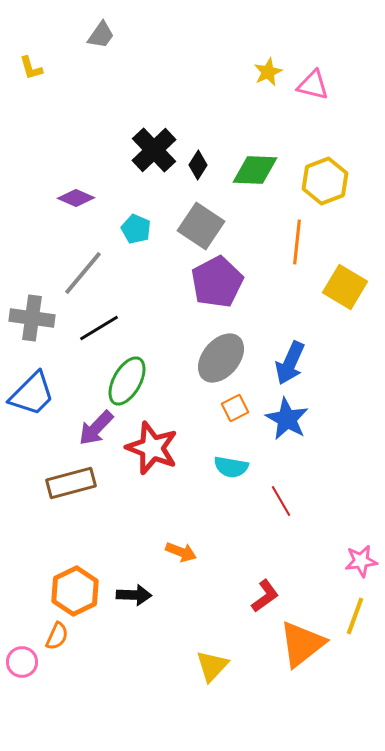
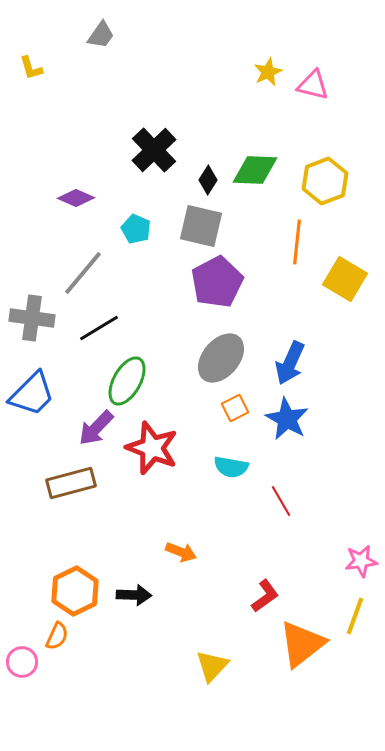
black diamond: moved 10 px right, 15 px down
gray square: rotated 21 degrees counterclockwise
yellow square: moved 8 px up
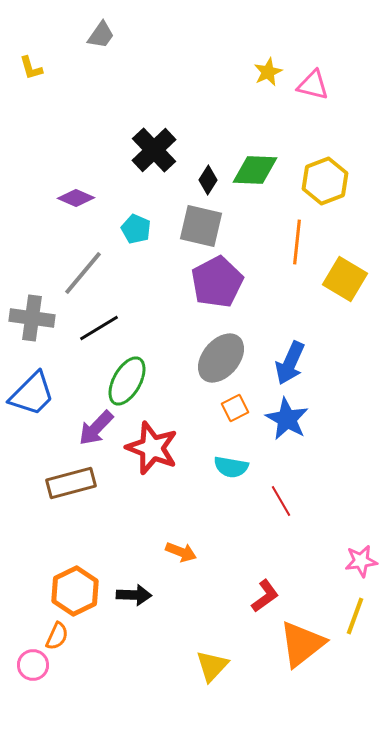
pink circle: moved 11 px right, 3 px down
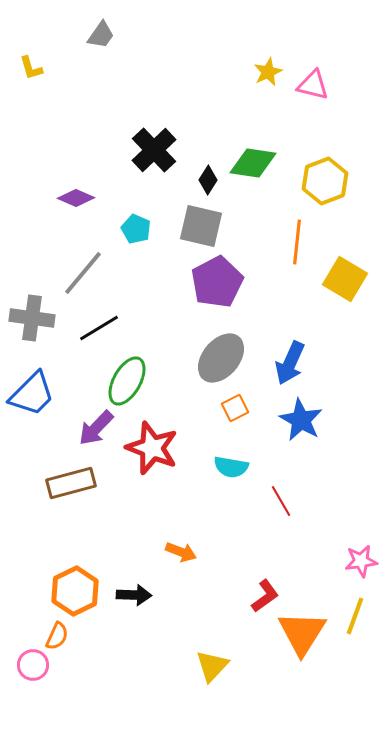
green diamond: moved 2 px left, 7 px up; rotated 6 degrees clockwise
blue star: moved 14 px right, 1 px down
orange triangle: moved 11 px up; rotated 20 degrees counterclockwise
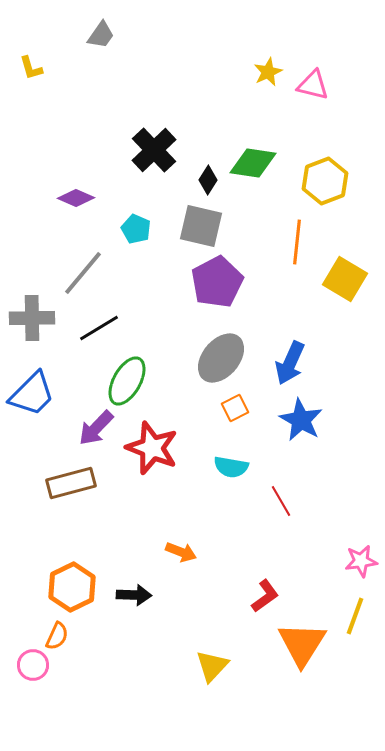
gray cross: rotated 9 degrees counterclockwise
orange hexagon: moved 3 px left, 4 px up
orange triangle: moved 11 px down
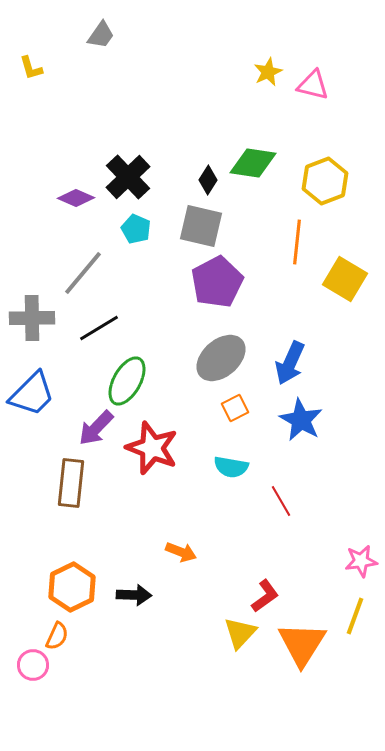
black cross: moved 26 px left, 27 px down
gray ellipse: rotated 9 degrees clockwise
brown rectangle: rotated 69 degrees counterclockwise
yellow triangle: moved 28 px right, 33 px up
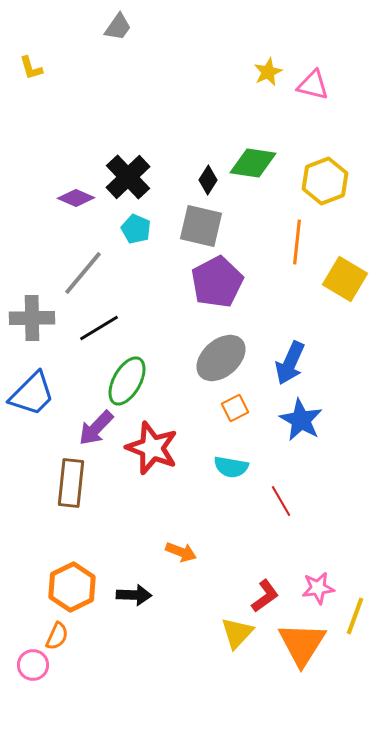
gray trapezoid: moved 17 px right, 8 px up
pink star: moved 43 px left, 27 px down
yellow triangle: moved 3 px left
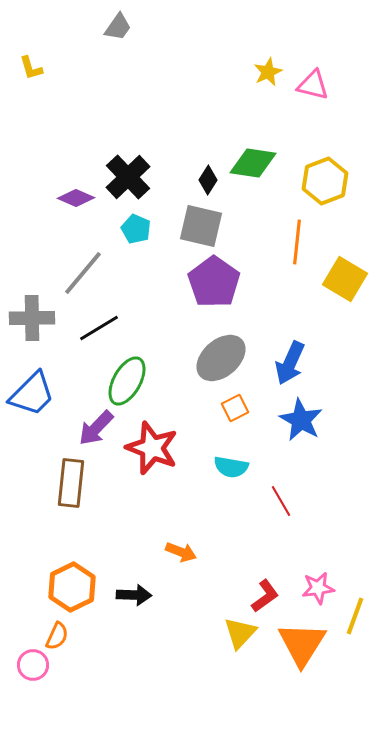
purple pentagon: moved 3 px left; rotated 9 degrees counterclockwise
yellow triangle: moved 3 px right
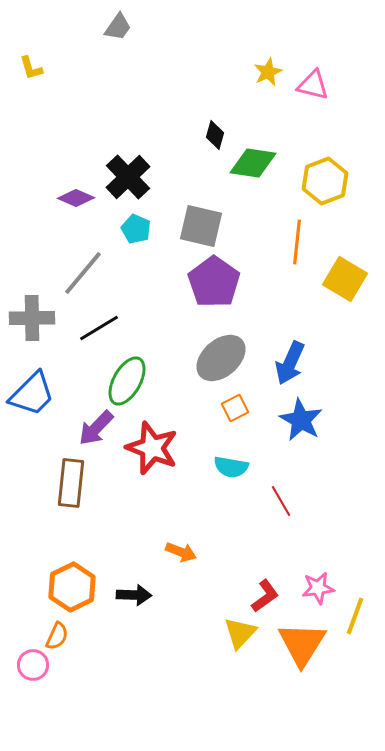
black diamond: moved 7 px right, 45 px up; rotated 16 degrees counterclockwise
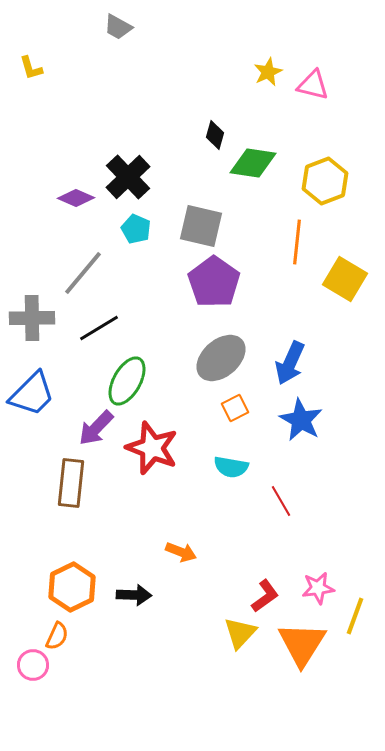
gray trapezoid: rotated 84 degrees clockwise
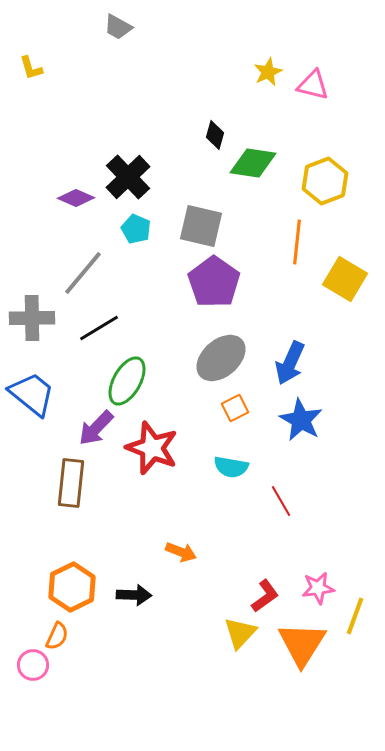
blue trapezoid: rotated 96 degrees counterclockwise
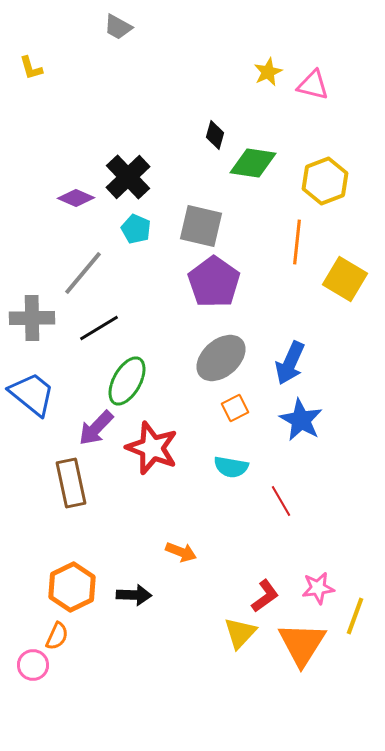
brown rectangle: rotated 18 degrees counterclockwise
